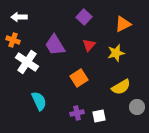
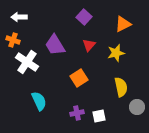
yellow semicircle: rotated 72 degrees counterclockwise
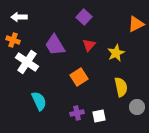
orange triangle: moved 13 px right
yellow star: rotated 12 degrees counterclockwise
orange square: moved 1 px up
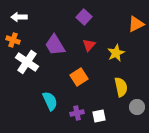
cyan semicircle: moved 11 px right
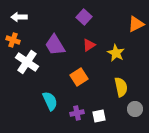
red triangle: rotated 16 degrees clockwise
yellow star: rotated 18 degrees counterclockwise
gray circle: moved 2 px left, 2 px down
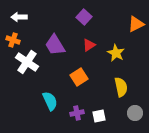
gray circle: moved 4 px down
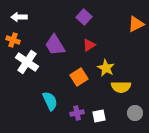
yellow star: moved 10 px left, 15 px down
yellow semicircle: rotated 102 degrees clockwise
